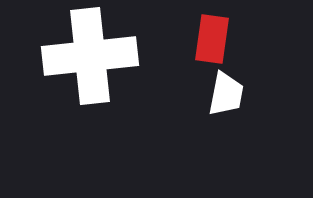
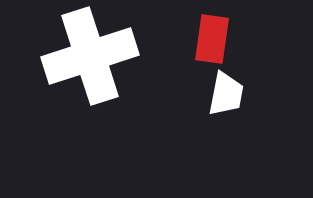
white cross: rotated 12 degrees counterclockwise
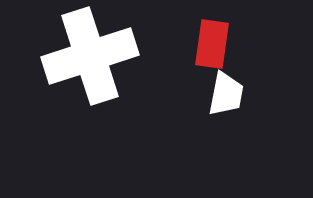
red rectangle: moved 5 px down
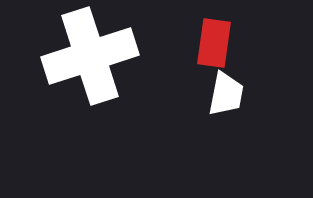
red rectangle: moved 2 px right, 1 px up
